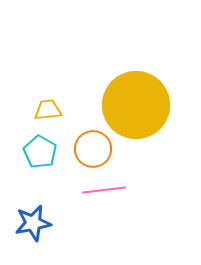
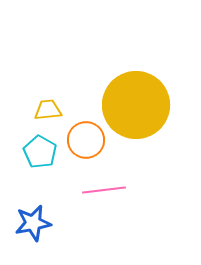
orange circle: moved 7 px left, 9 px up
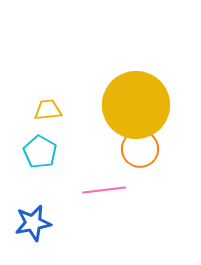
orange circle: moved 54 px right, 9 px down
